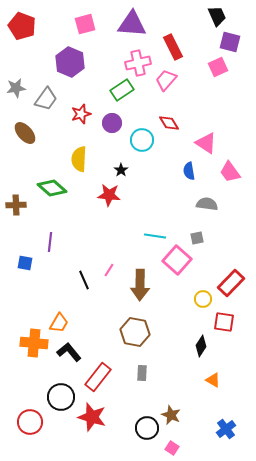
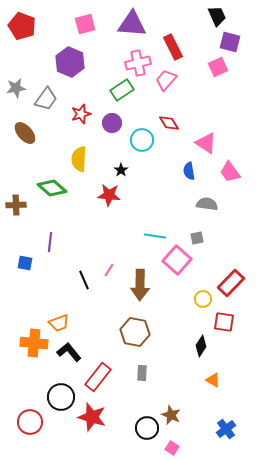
orange trapezoid at (59, 323): rotated 40 degrees clockwise
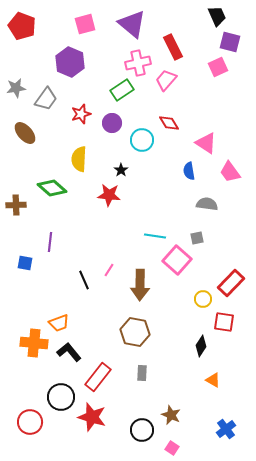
purple triangle at (132, 24): rotated 36 degrees clockwise
black circle at (147, 428): moved 5 px left, 2 px down
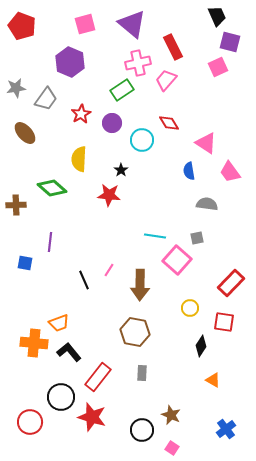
red star at (81, 114): rotated 12 degrees counterclockwise
yellow circle at (203, 299): moved 13 px left, 9 px down
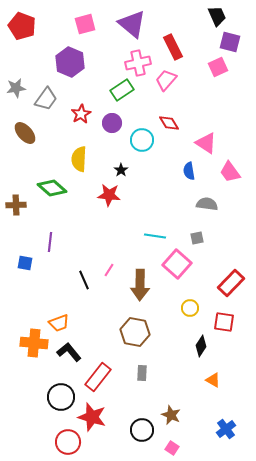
pink square at (177, 260): moved 4 px down
red circle at (30, 422): moved 38 px right, 20 px down
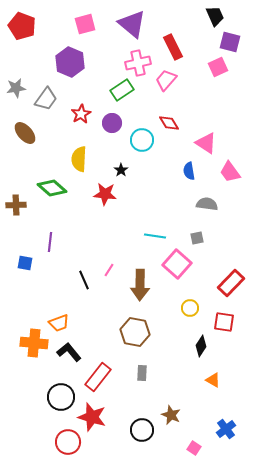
black trapezoid at (217, 16): moved 2 px left
red star at (109, 195): moved 4 px left, 1 px up
pink square at (172, 448): moved 22 px right
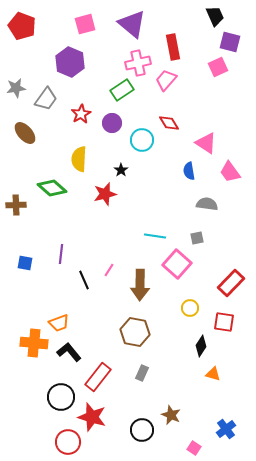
red rectangle at (173, 47): rotated 15 degrees clockwise
red star at (105, 194): rotated 20 degrees counterclockwise
purple line at (50, 242): moved 11 px right, 12 px down
gray rectangle at (142, 373): rotated 21 degrees clockwise
orange triangle at (213, 380): moved 6 px up; rotated 14 degrees counterclockwise
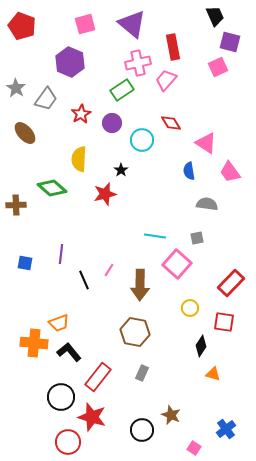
gray star at (16, 88): rotated 30 degrees counterclockwise
red diamond at (169, 123): moved 2 px right
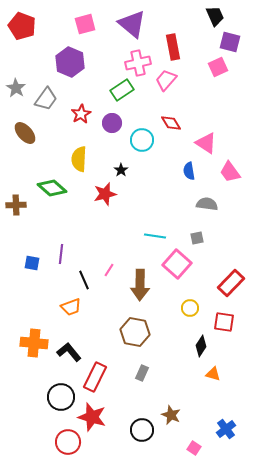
blue square at (25, 263): moved 7 px right
orange trapezoid at (59, 323): moved 12 px right, 16 px up
red rectangle at (98, 377): moved 3 px left; rotated 12 degrees counterclockwise
